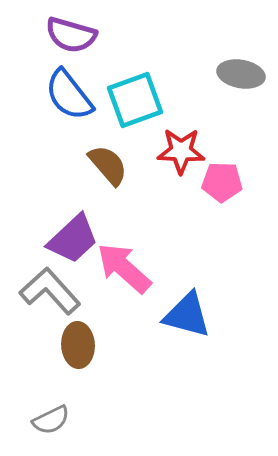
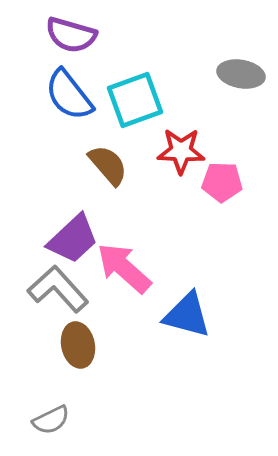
gray L-shape: moved 8 px right, 2 px up
brown ellipse: rotated 9 degrees counterclockwise
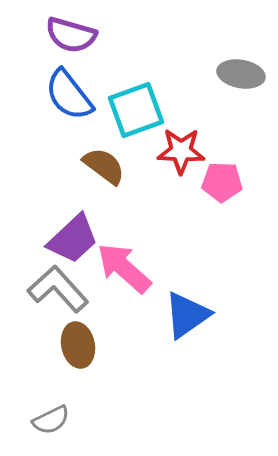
cyan square: moved 1 px right, 10 px down
brown semicircle: moved 4 px left, 1 px down; rotated 12 degrees counterclockwise
blue triangle: rotated 50 degrees counterclockwise
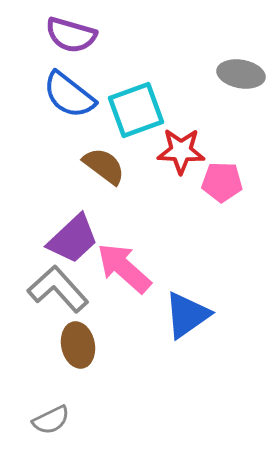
blue semicircle: rotated 14 degrees counterclockwise
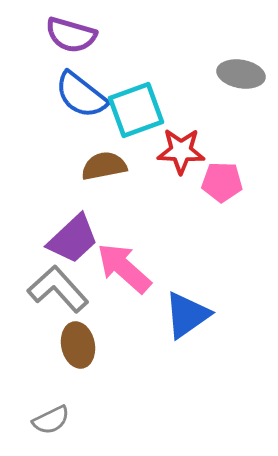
blue semicircle: moved 12 px right
brown semicircle: rotated 48 degrees counterclockwise
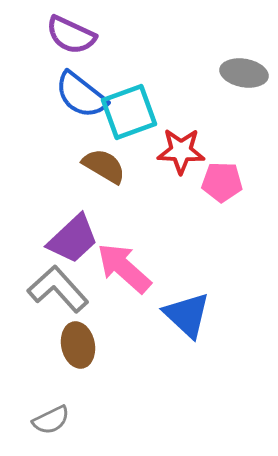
purple semicircle: rotated 9 degrees clockwise
gray ellipse: moved 3 px right, 1 px up
cyan square: moved 7 px left, 2 px down
brown semicircle: rotated 42 degrees clockwise
blue triangle: rotated 42 degrees counterclockwise
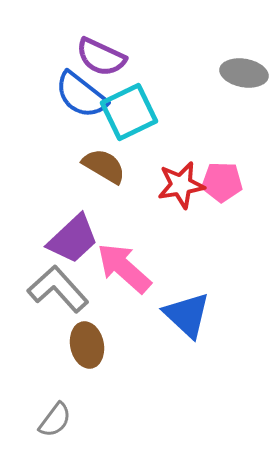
purple semicircle: moved 30 px right, 22 px down
cyan square: rotated 6 degrees counterclockwise
red star: moved 34 px down; rotated 12 degrees counterclockwise
brown ellipse: moved 9 px right
gray semicircle: moved 4 px right; rotated 27 degrees counterclockwise
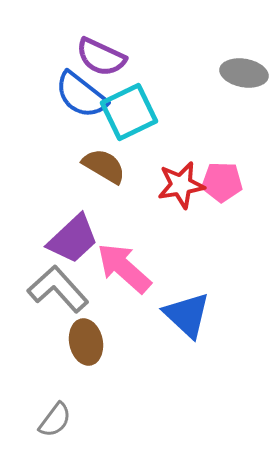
brown ellipse: moved 1 px left, 3 px up
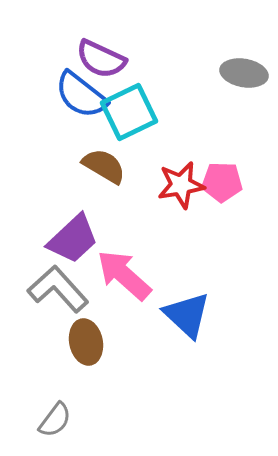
purple semicircle: moved 2 px down
pink arrow: moved 7 px down
